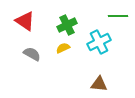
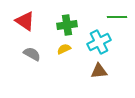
green line: moved 1 px left, 1 px down
green cross: rotated 18 degrees clockwise
yellow semicircle: moved 1 px right, 1 px down
brown triangle: moved 13 px up; rotated 12 degrees counterclockwise
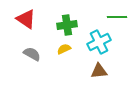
red triangle: moved 1 px right, 2 px up
